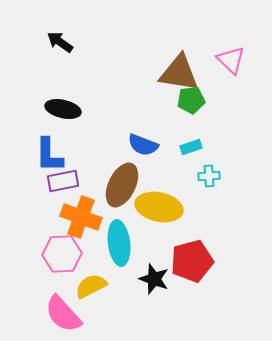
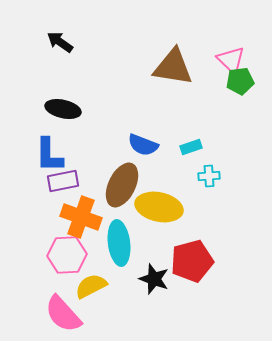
brown triangle: moved 6 px left, 6 px up
green pentagon: moved 49 px right, 19 px up
pink hexagon: moved 5 px right, 1 px down
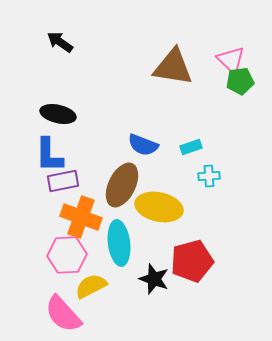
black ellipse: moved 5 px left, 5 px down
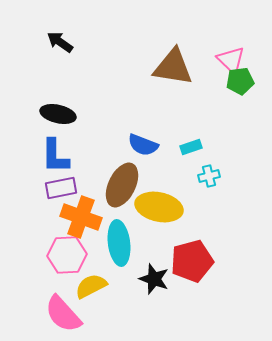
blue L-shape: moved 6 px right, 1 px down
cyan cross: rotated 10 degrees counterclockwise
purple rectangle: moved 2 px left, 7 px down
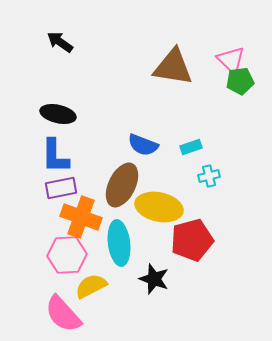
red pentagon: moved 21 px up
